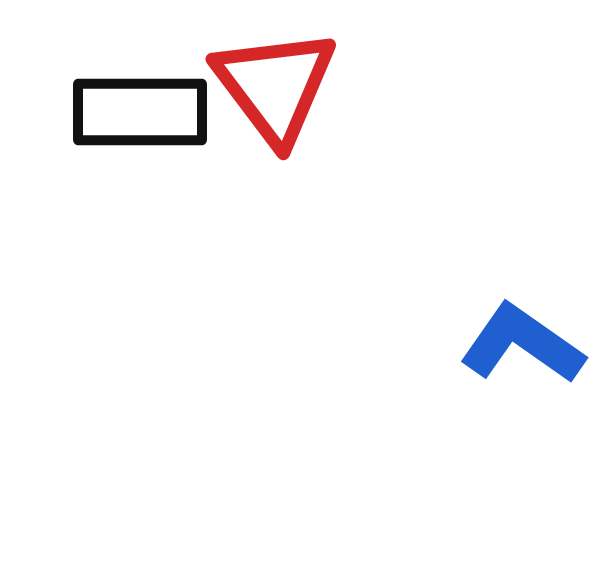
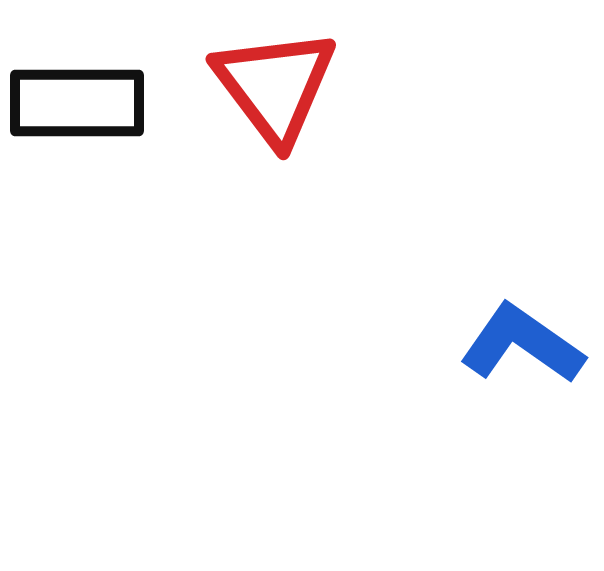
black rectangle: moved 63 px left, 9 px up
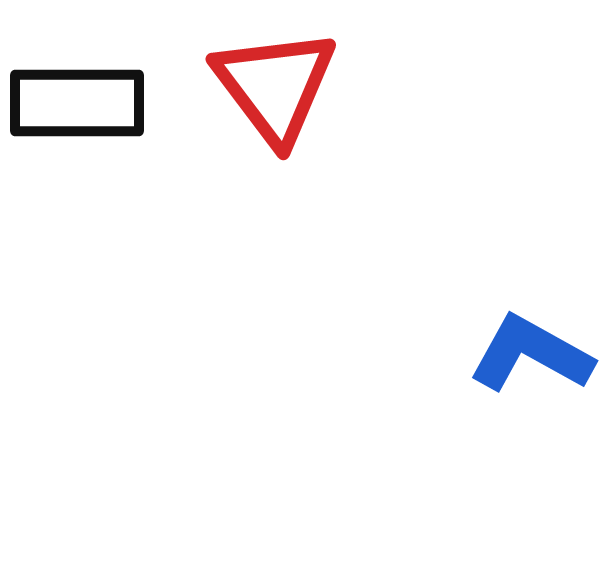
blue L-shape: moved 9 px right, 10 px down; rotated 6 degrees counterclockwise
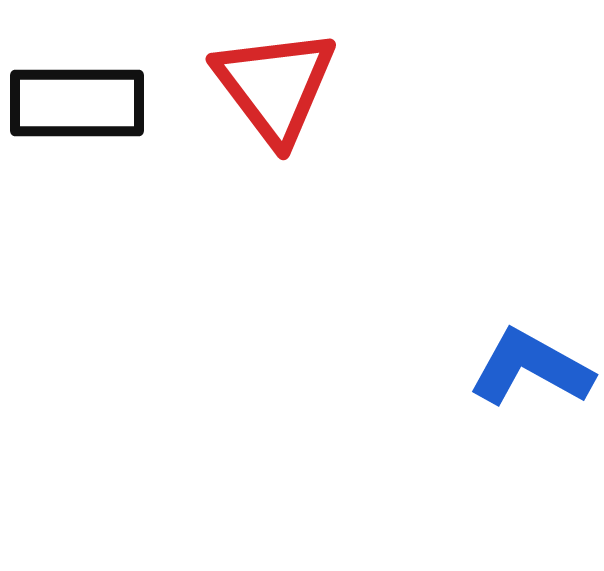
blue L-shape: moved 14 px down
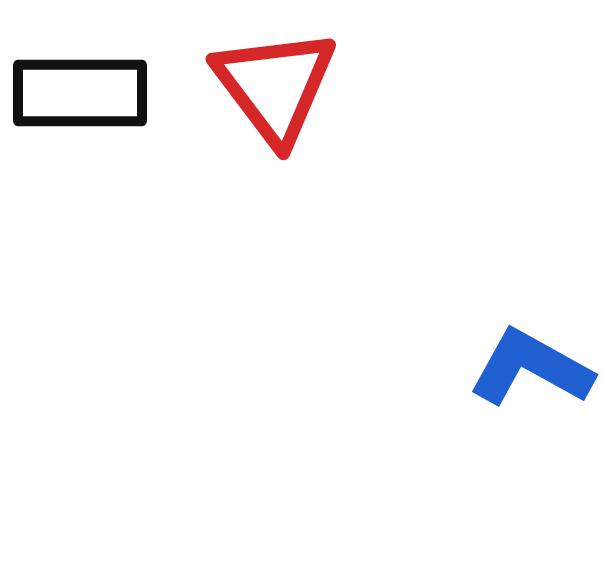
black rectangle: moved 3 px right, 10 px up
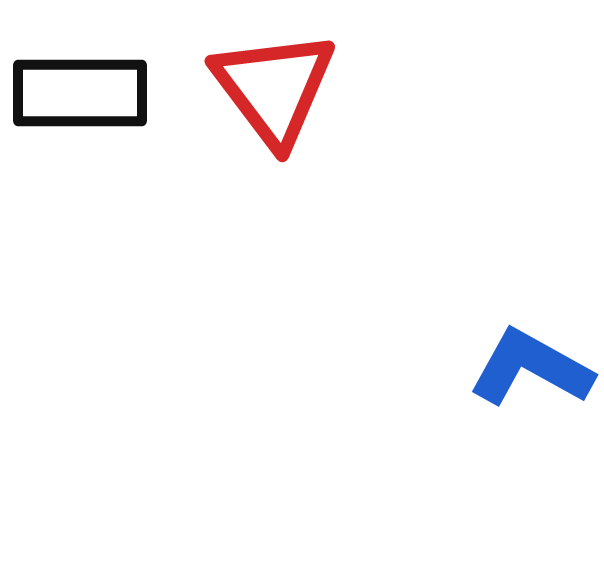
red triangle: moved 1 px left, 2 px down
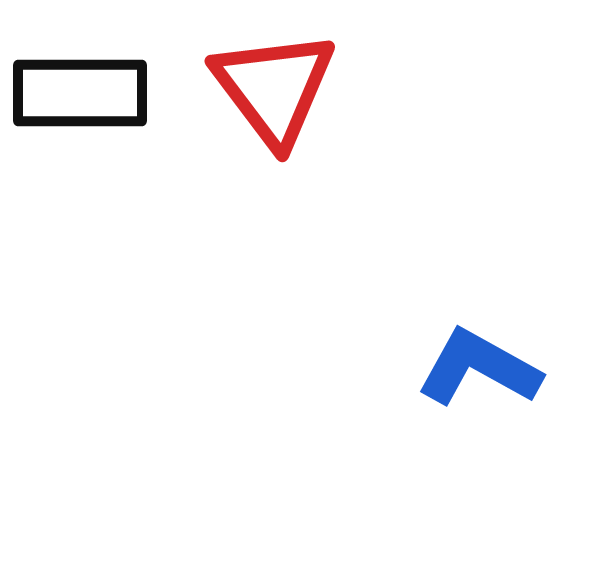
blue L-shape: moved 52 px left
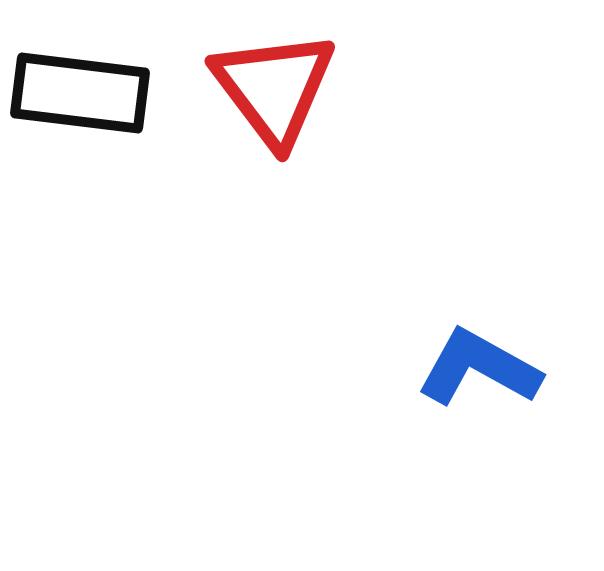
black rectangle: rotated 7 degrees clockwise
